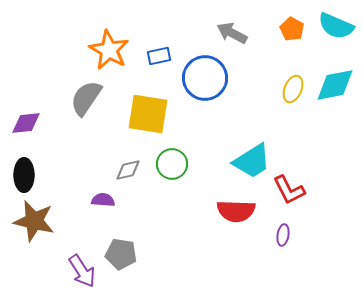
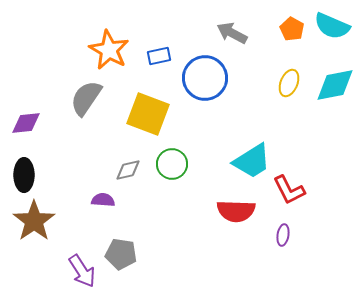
cyan semicircle: moved 4 px left
yellow ellipse: moved 4 px left, 6 px up
yellow square: rotated 12 degrees clockwise
brown star: rotated 24 degrees clockwise
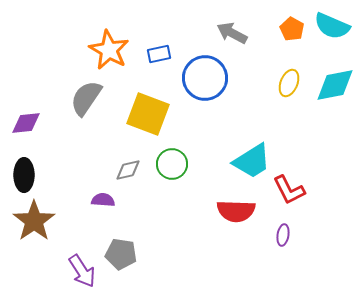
blue rectangle: moved 2 px up
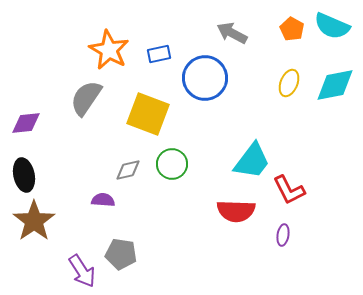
cyan trapezoid: rotated 21 degrees counterclockwise
black ellipse: rotated 12 degrees counterclockwise
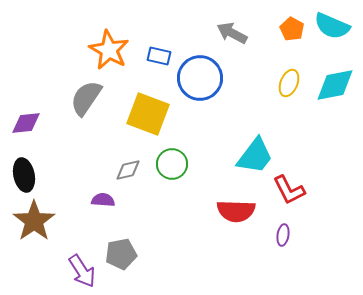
blue rectangle: moved 2 px down; rotated 25 degrees clockwise
blue circle: moved 5 px left
cyan trapezoid: moved 3 px right, 5 px up
gray pentagon: rotated 20 degrees counterclockwise
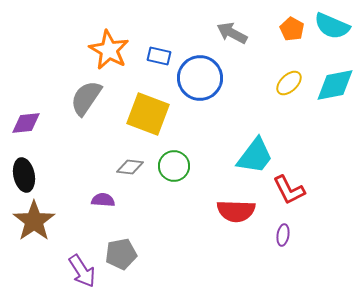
yellow ellipse: rotated 24 degrees clockwise
green circle: moved 2 px right, 2 px down
gray diamond: moved 2 px right, 3 px up; rotated 20 degrees clockwise
